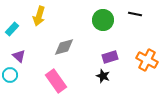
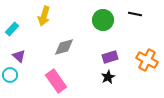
yellow arrow: moved 5 px right
black star: moved 5 px right, 1 px down; rotated 24 degrees clockwise
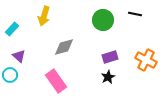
orange cross: moved 1 px left
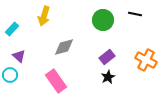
purple rectangle: moved 3 px left; rotated 21 degrees counterclockwise
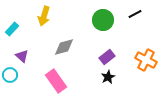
black line: rotated 40 degrees counterclockwise
purple triangle: moved 3 px right
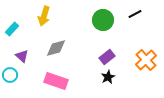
gray diamond: moved 8 px left, 1 px down
orange cross: rotated 20 degrees clockwise
pink rectangle: rotated 35 degrees counterclockwise
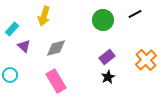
purple triangle: moved 2 px right, 10 px up
pink rectangle: rotated 40 degrees clockwise
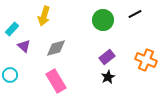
orange cross: rotated 25 degrees counterclockwise
